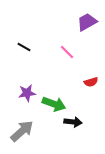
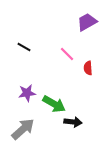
pink line: moved 2 px down
red semicircle: moved 3 px left, 14 px up; rotated 104 degrees clockwise
green arrow: rotated 10 degrees clockwise
gray arrow: moved 1 px right, 2 px up
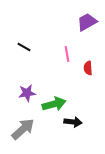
pink line: rotated 35 degrees clockwise
green arrow: rotated 45 degrees counterclockwise
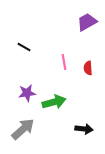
pink line: moved 3 px left, 8 px down
green arrow: moved 2 px up
black arrow: moved 11 px right, 7 px down
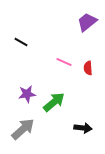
purple trapezoid: rotated 10 degrees counterclockwise
black line: moved 3 px left, 5 px up
pink line: rotated 56 degrees counterclockwise
purple star: moved 1 px down
green arrow: rotated 25 degrees counterclockwise
black arrow: moved 1 px left, 1 px up
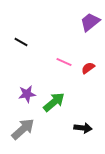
purple trapezoid: moved 3 px right
red semicircle: rotated 56 degrees clockwise
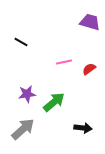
purple trapezoid: rotated 55 degrees clockwise
pink line: rotated 35 degrees counterclockwise
red semicircle: moved 1 px right, 1 px down
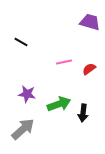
purple star: rotated 18 degrees clockwise
green arrow: moved 5 px right, 2 px down; rotated 20 degrees clockwise
black arrow: moved 15 px up; rotated 90 degrees clockwise
